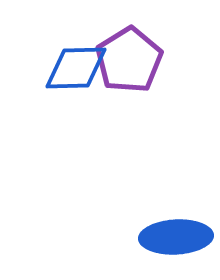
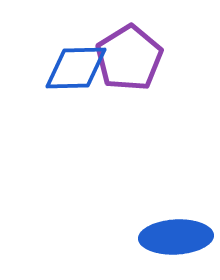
purple pentagon: moved 2 px up
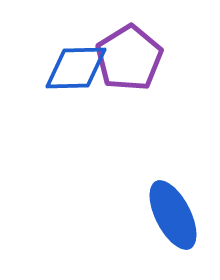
blue ellipse: moved 3 px left, 22 px up; rotated 66 degrees clockwise
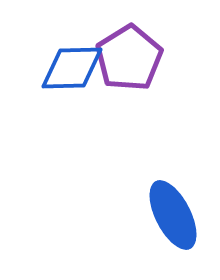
blue diamond: moved 4 px left
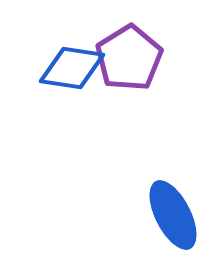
blue diamond: rotated 10 degrees clockwise
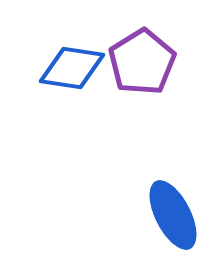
purple pentagon: moved 13 px right, 4 px down
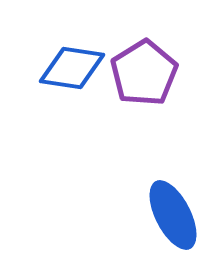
purple pentagon: moved 2 px right, 11 px down
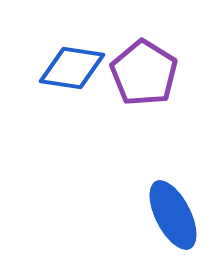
purple pentagon: rotated 8 degrees counterclockwise
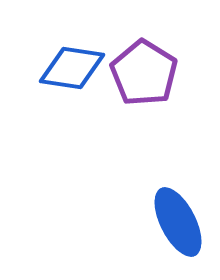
blue ellipse: moved 5 px right, 7 px down
